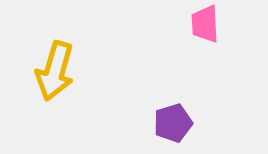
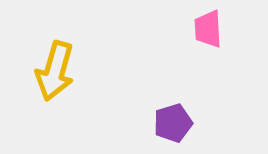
pink trapezoid: moved 3 px right, 5 px down
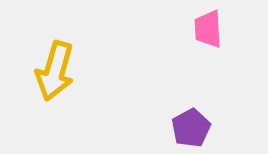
purple pentagon: moved 18 px right, 5 px down; rotated 12 degrees counterclockwise
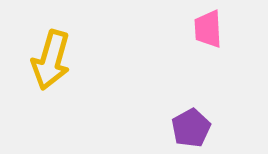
yellow arrow: moved 4 px left, 11 px up
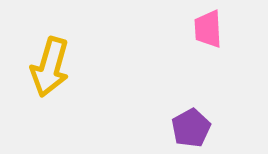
yellow arrow: moved 1 px left, 7 px down
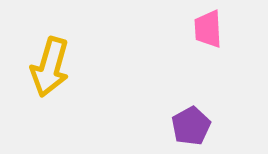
purple pentagon: moved 2 px up
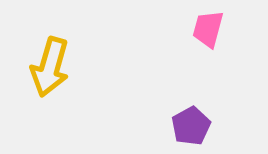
pink trapezoid: rotated 18 degrees clockwise
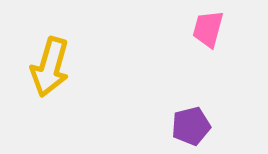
purple pentagon: rotated 15 degrees clockwise
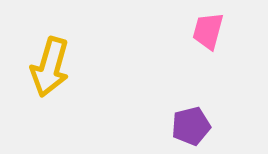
pink trapezoid: moved 2 px down
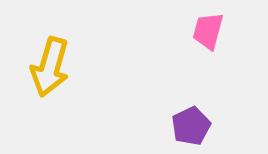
purple pentagon: rotated 12 degrees counterclockwise
